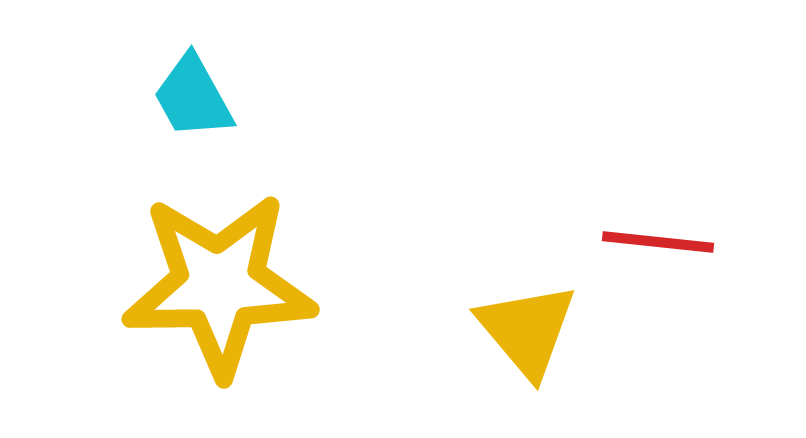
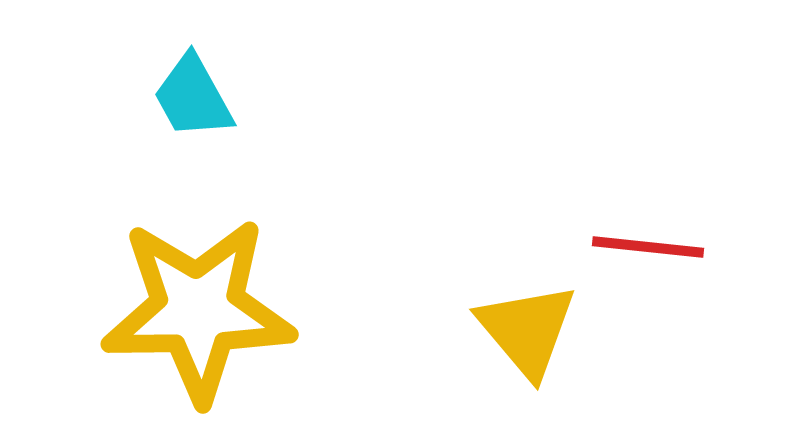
red line: moved 10 px left, 5 px down
yellow star: moved 21 px left, 25 px down
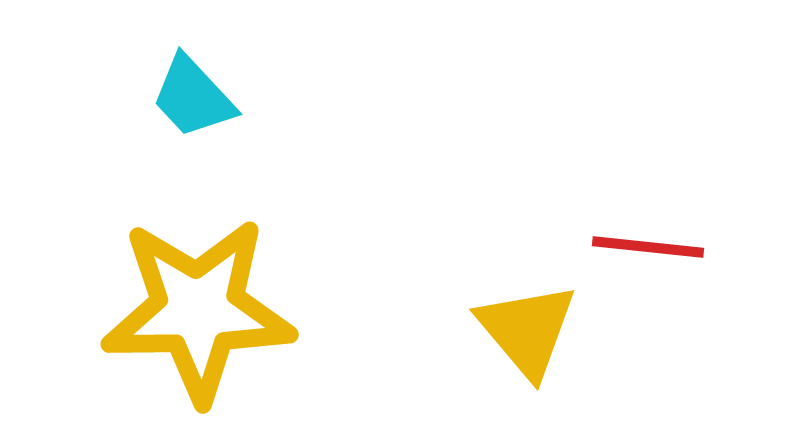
cyan trapezoid: rotated 14 degrees counterclockwise
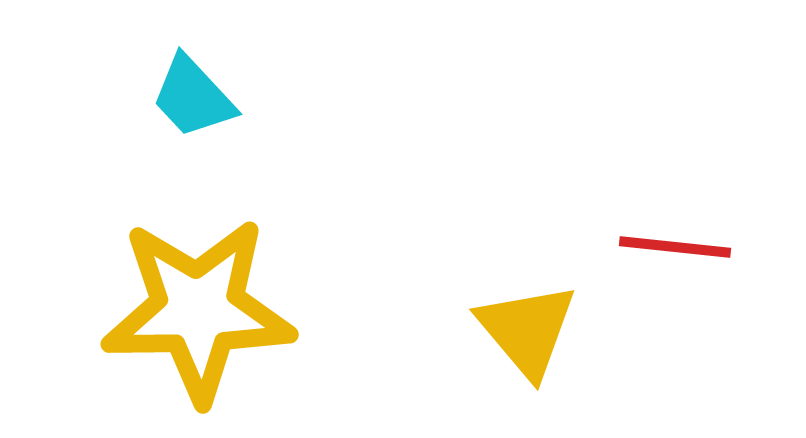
red line: moved 27 px right
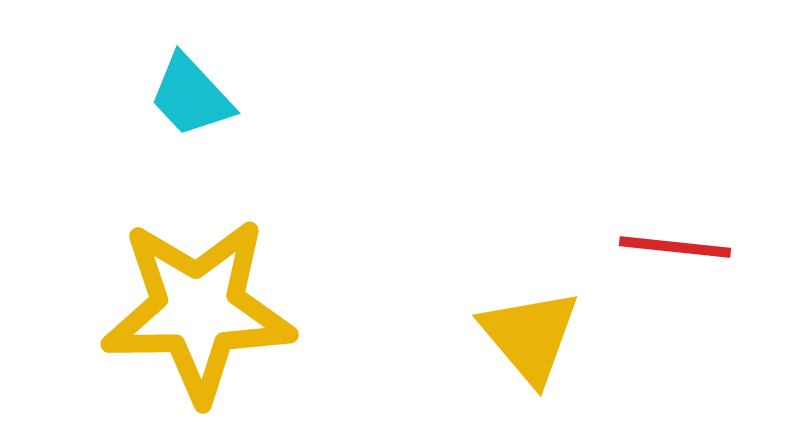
cyan trapezoid: moved 2 px left, 1 px up
yellow triangle: moved 3 px right, 6 px down
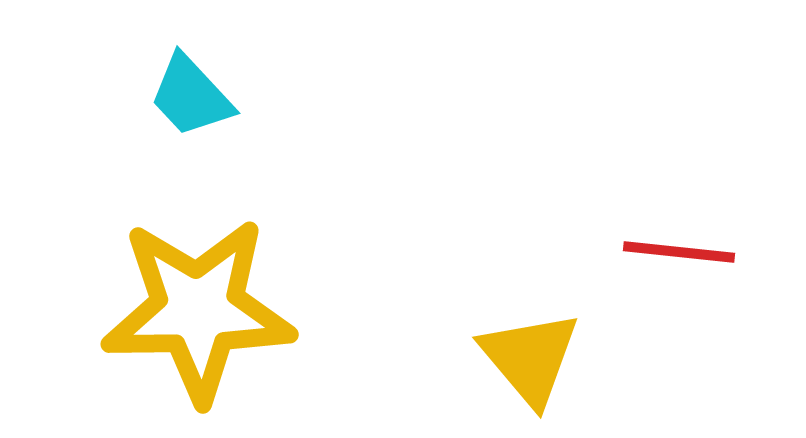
red line: moved 4 px right, 5 px down
yellow triangle: moved 22 px down
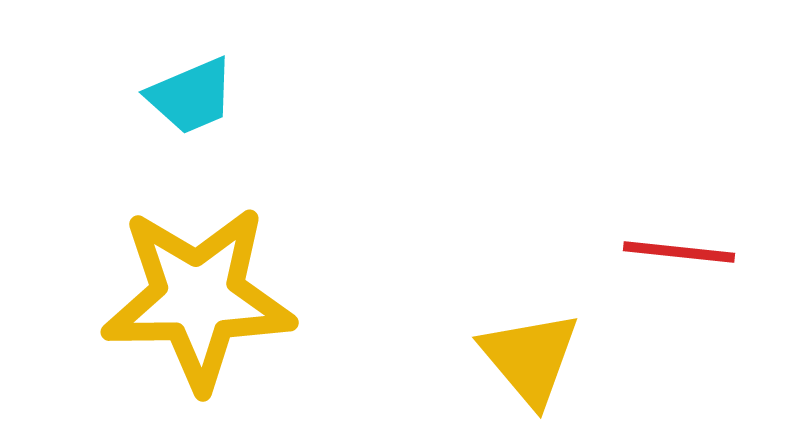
cyan trapezoid: rotated 70 degrees counterclockwise
yellow star: moved 12 px up
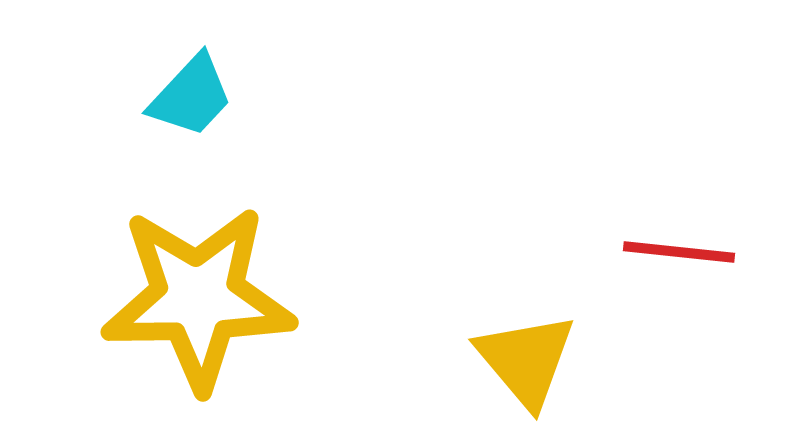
cyan trapezoid: rotated 24 degrees counterclockwise
yellow triangle: moved 4 px left, 2 px down
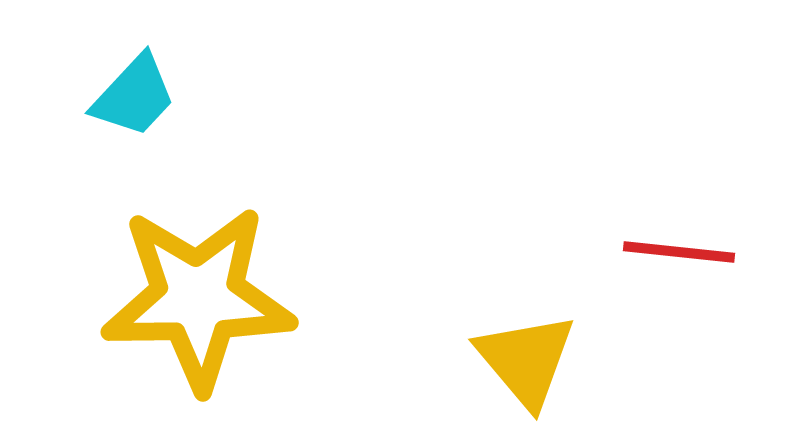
cyan trapezoid: moved 57 px left
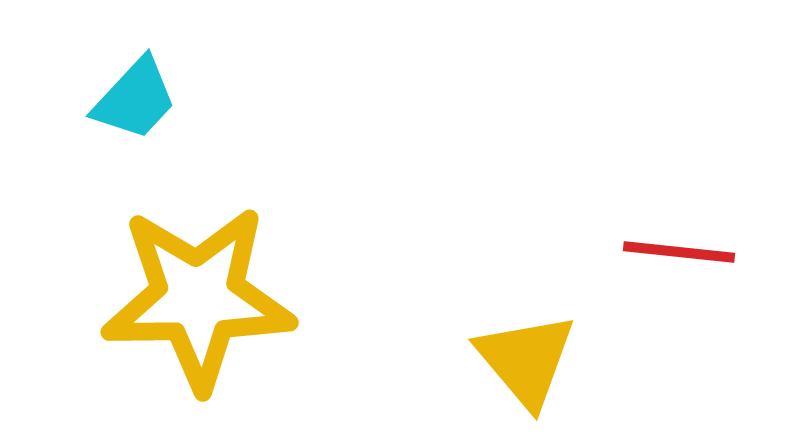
cyan trapezoid: moved 1 px right, 3 px down
